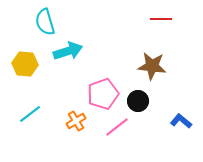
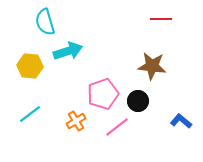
yellow hexagon: moved 5 px right, 2 px down
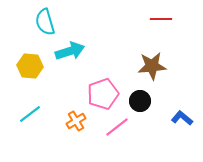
cyan arrow: moved 2 px right
brown star: rotated 12 degrees counterclockwise
black circle: moved 2 px right
blue L-shape: moved 1 px right, 3 px up
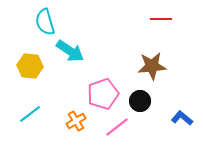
cyan arrow: rotated 52 degrees clockwise
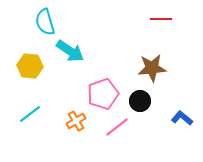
brown star: moved 2 px down
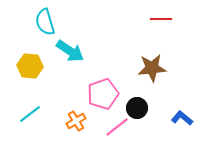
black circle: moved 3 px left, 7 px down
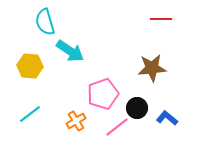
blue L-shape: moved 15 px left
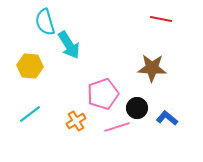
red line: rotated 10 degrees clockwise
cyan arrow: moved 1 px left, 6 px up; rotated 24 degrees clockwise
brown star: rotated 8 degrees clockwise
pink line: rotated 20 degrees clockwise
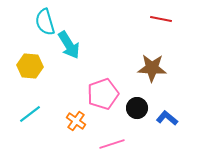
orange cross: rotated 24 degrees counterclockwise
pink line: moved 5 px left, 17 px down
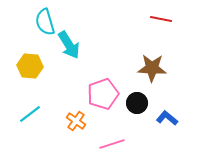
black circle: moved 5 px up
